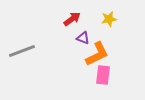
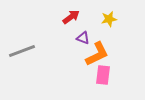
red arrow: moved 1 px left, 2 px up
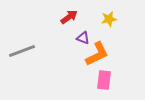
red arrow: moved 2 px left
pink rectangle: moved 1 px right, 5 px down
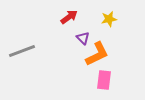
purple triangle: rotated 24 degrees clockwise
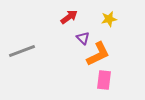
orange L-shape: moved 1 px right
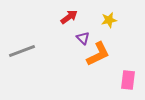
yellow star: moved 1 px down
pink rectangle: moved 24 px right
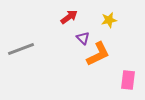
gray line: moved 1 px left, 2 px up
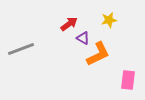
red arrow: moved 7 px down
purple triangle: rotated 16 degrees counterclockwise
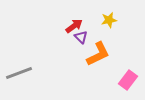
red arrow: moved 5 px right, 2 px down
purple triangle: moved 2 px left, 1 px up; rotated 16 degrees clockwise
gray line: moved 2 px left, 24 px down
pink rectangle: rotated 30 degrees clockwise
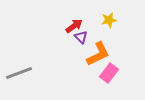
pink rectangle: moved 19 px left, 7 px up
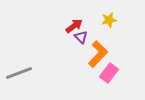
orange L-shape: rotated 20 degrees counterclockwise
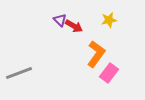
red arrow: rotated 66 degrees clockwise
purple triangle: moved 21 px left, 17 px up
orange L-shape: moved 2 px left; rotated 8 degrees counterclockwise
